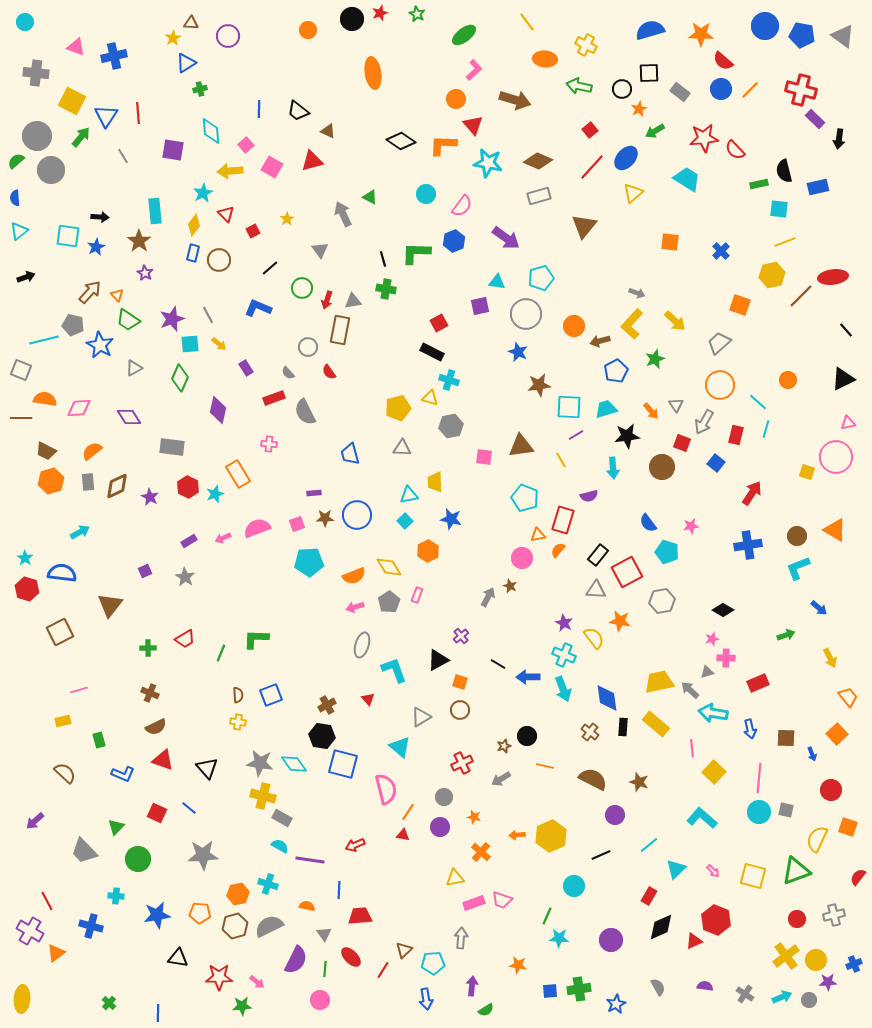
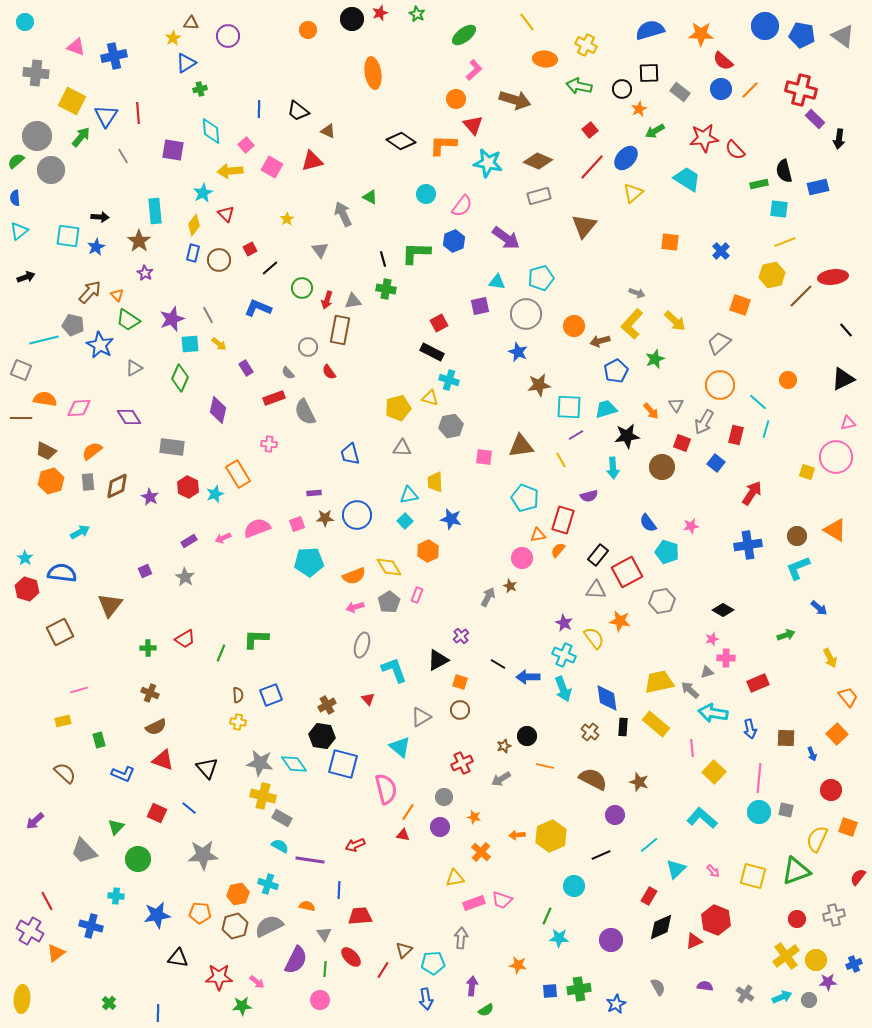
red square at (253, 231): moved 3 px left, 18 px down
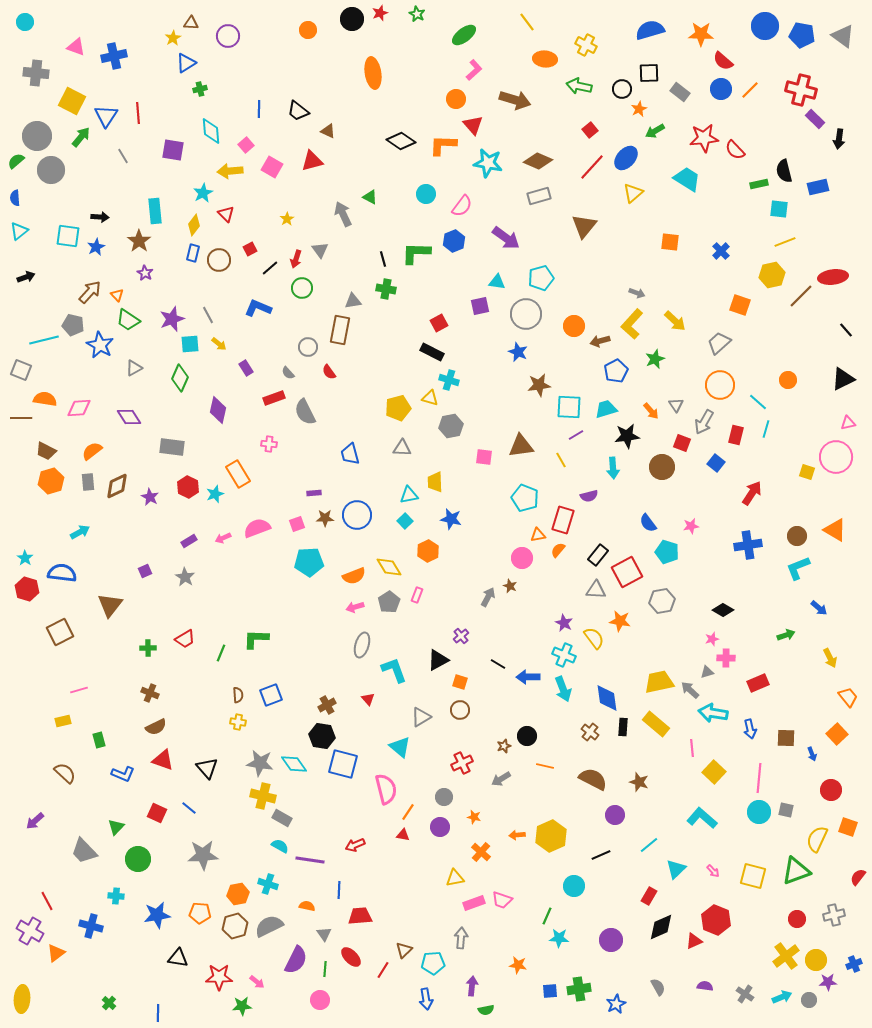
red arrow at (327, 300): moved 31 px left, 41 px up
green semicircle at (486, 1010): rotated 21 degrees clockwise
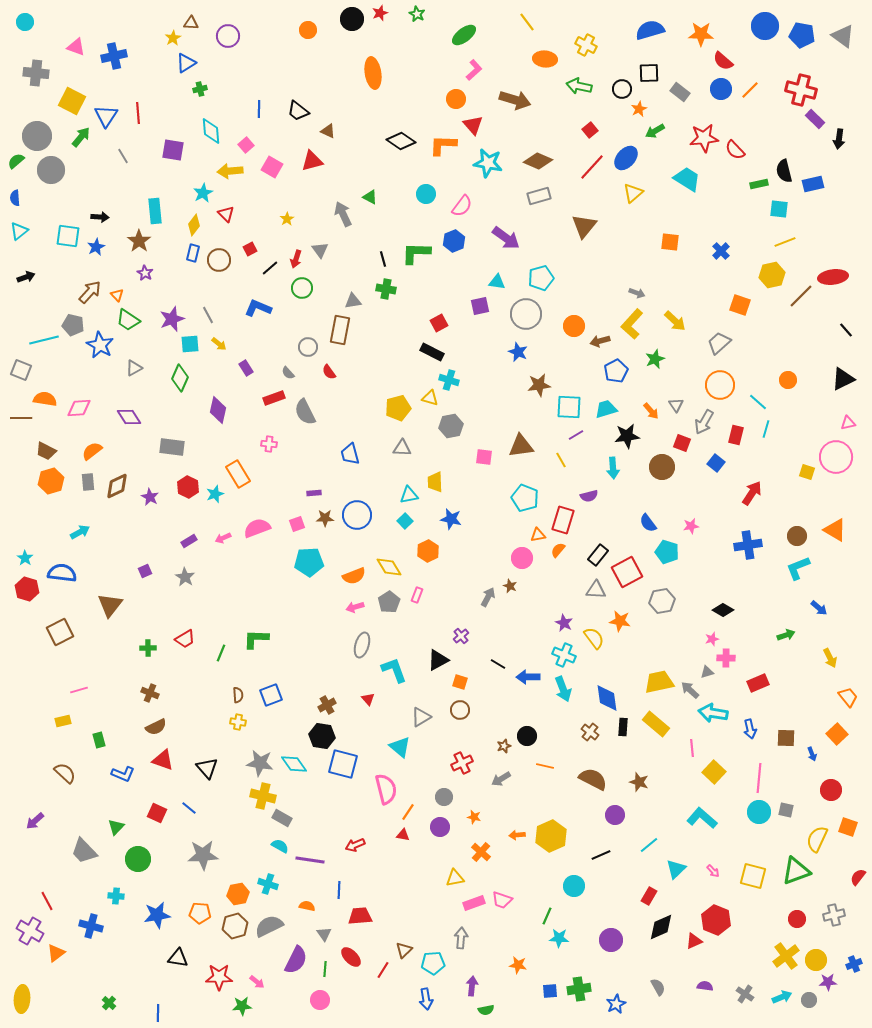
blue rectangle at (818, 187): moved 5 px left, 3 px up
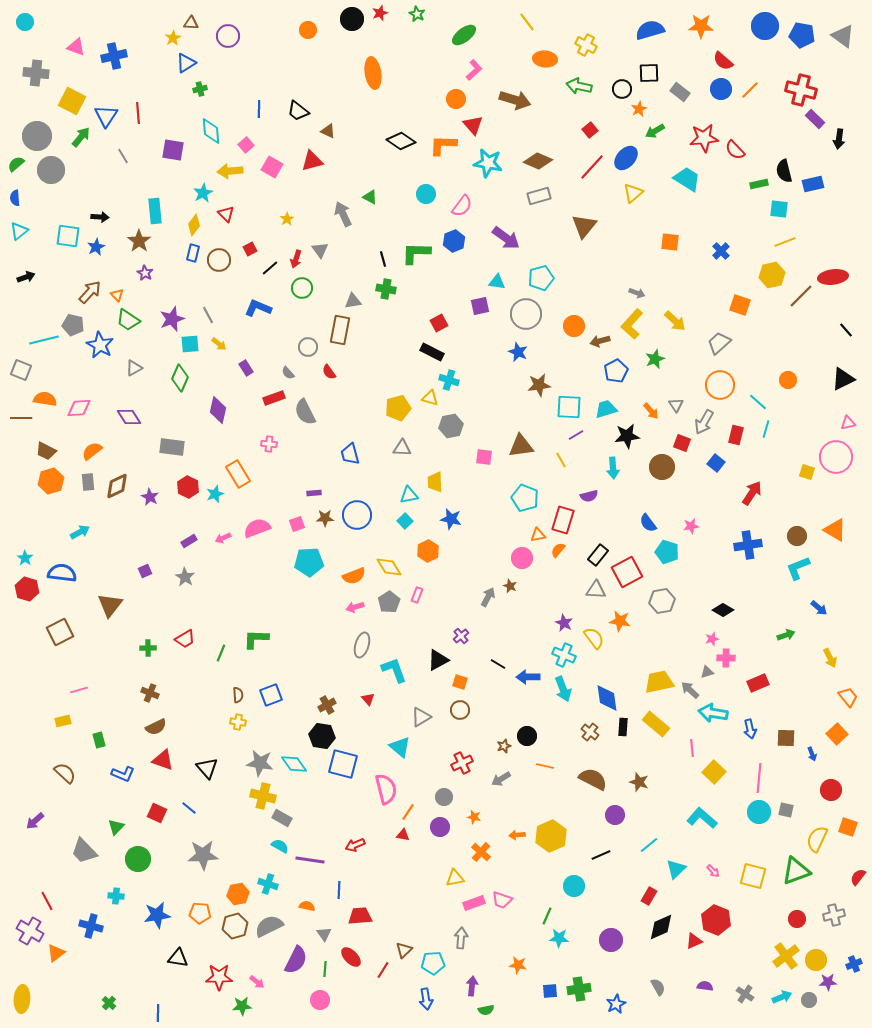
orange star at (701, 34): moved 8 px up
green semicircle at (16, 161): moved 3 px down
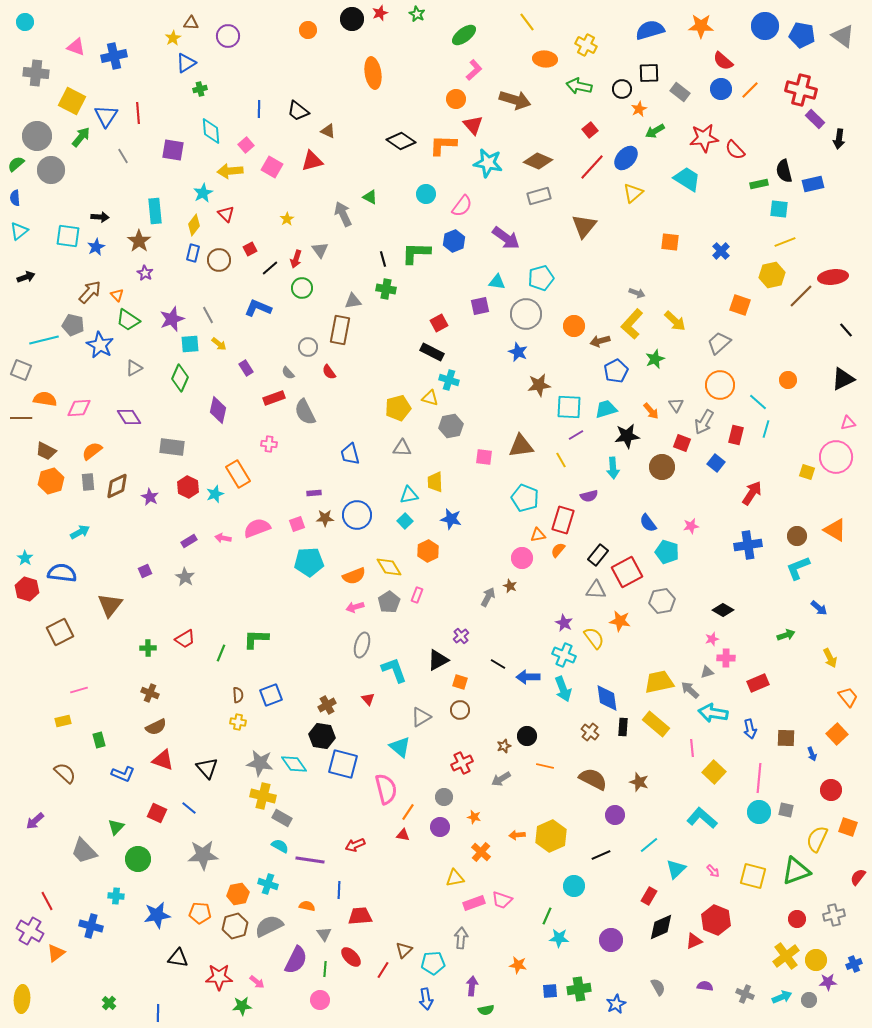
pink arrow at (223, 538): rotated 35 degrees clockwise
gray cross at (745, 994): rotated 12 degrees counterclockwise
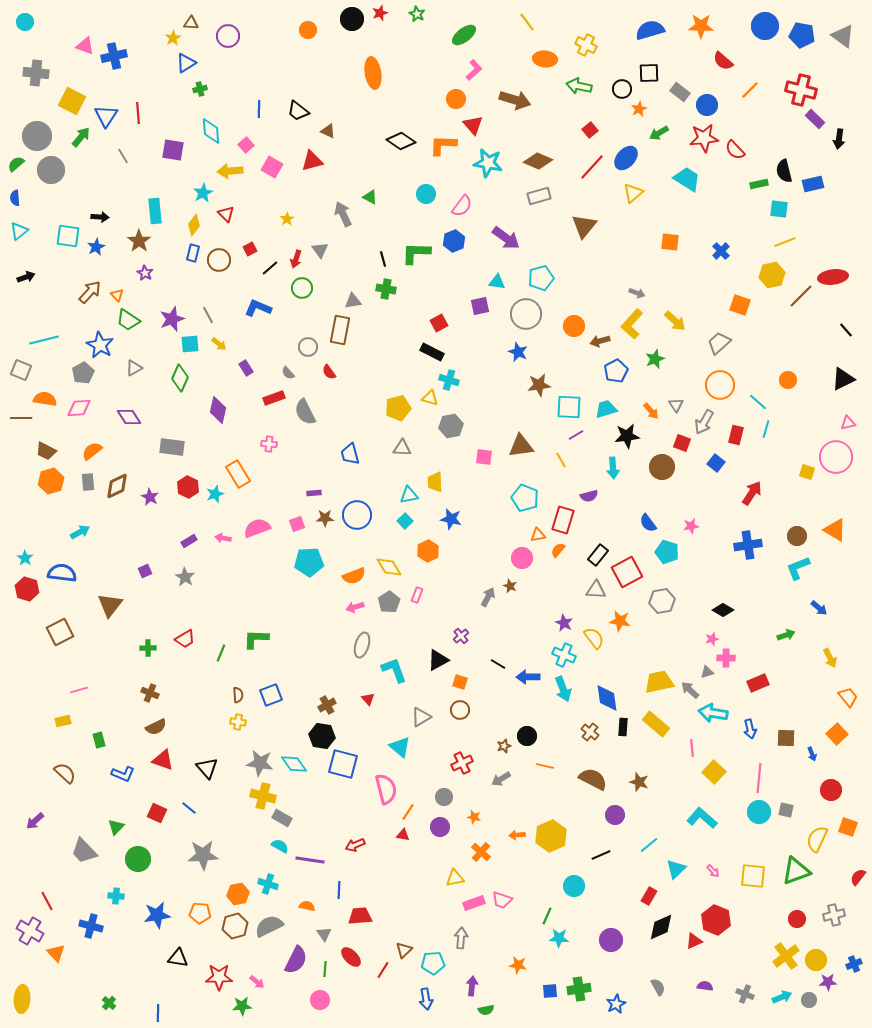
pink triangle at (76, 47): moved 9 px right, 1 px up
blue circle at (721, 89): moved 14 px left, 16 px down
green arrow at (655, 131): moved 4 px right, 2 px down
gray pentagon at (73, 325): moved 10 px right, 48 px down; rotated 30 degrees clockwise
yellow square at (753, 876): rotated 8 degrees counterclockwise
orange triangle at (56, 953): rotated 36 degrees counterclockwise
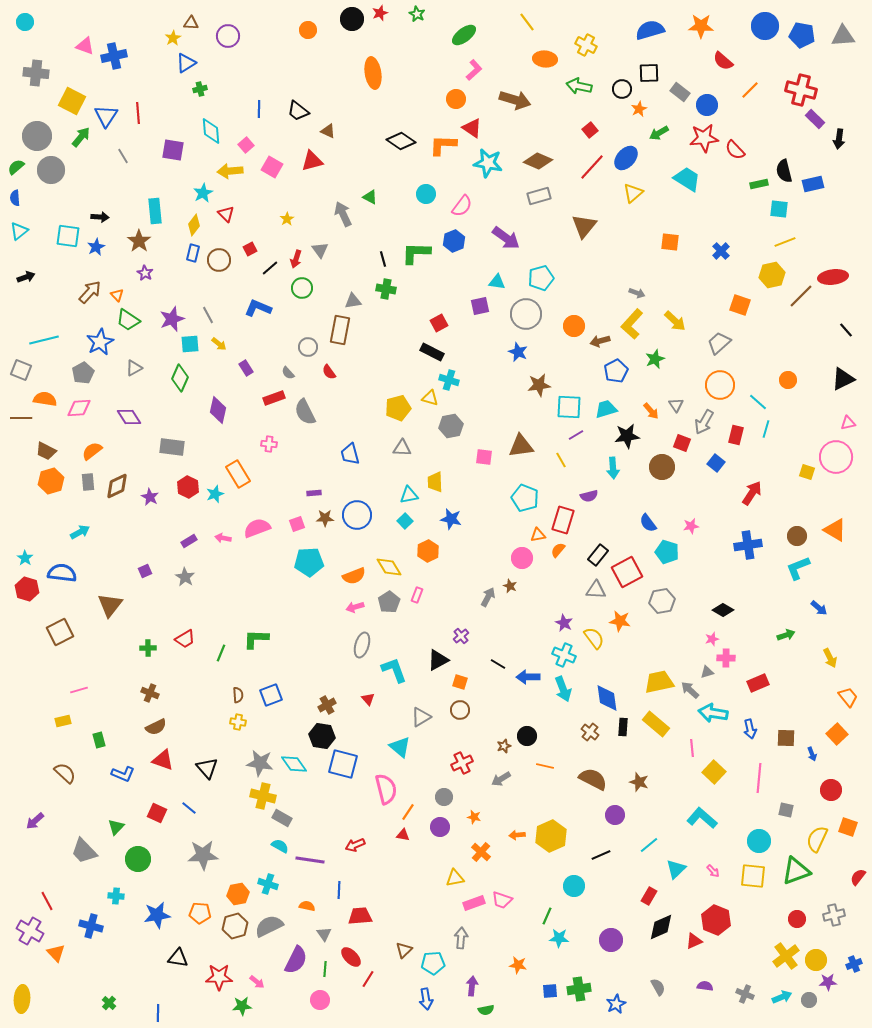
gray triangle at (843, 36): rotated 40 degrees counterclockwise
red triangle at (473, 125): moved 1 px left, 3 px down; rotated 15 degrees counterclockwise
green semicircle at (16, 164): moved 3 px down
blue star at (100, 345): moved 3 px up; rotated 16 degrees clockwise
cyan circle at (759, 812): moved 29 px down
red line at (383, 970): moved 15 px left, 9 px down
